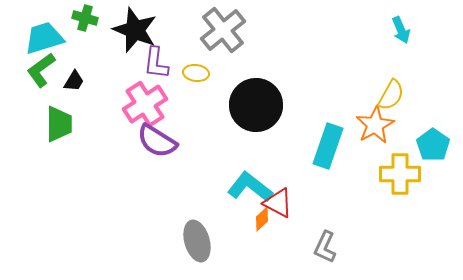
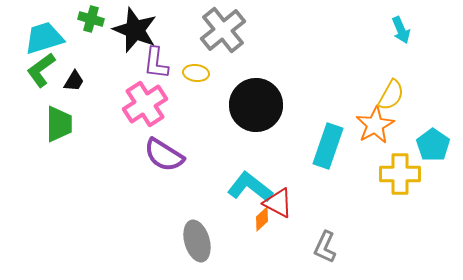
green cross: moved 6 px right, 1 px down
purple semicircle: moved 7 px right, 14 px down
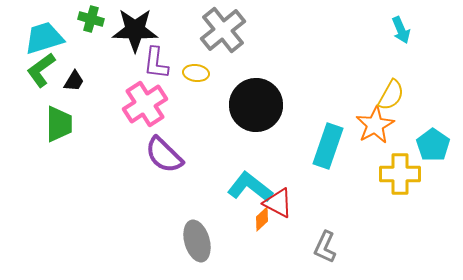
black star: rotated 21 degrees counterclockwise
purple semicircle: rotated 12 degrees clockwise
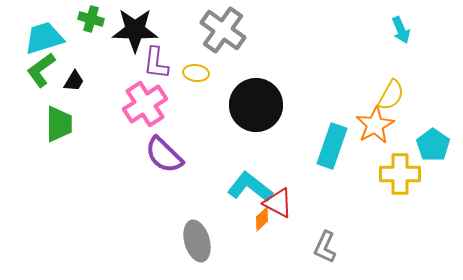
gray cross: rotated 15 degrees counterclockwise
cyan rectangle: moved 4 px right
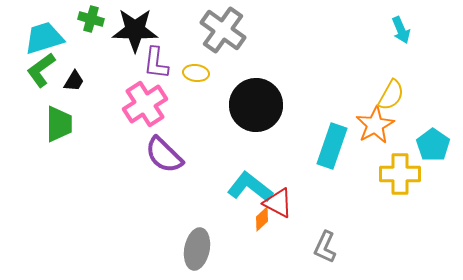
gray ellipse: moved 8 px down; rotated 27 degrees clockwise
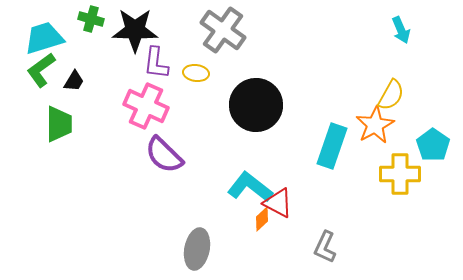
pink cross: moved 1 px right, 2 px down; rotated 33 degrees counterclockwise
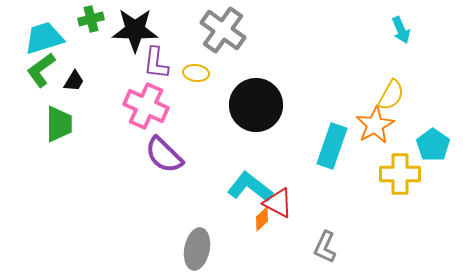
green cross: rotated 30 degrees counterclockwise
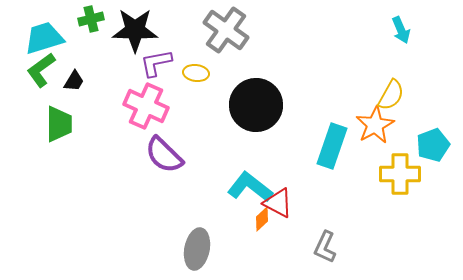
gray cross: moved 3 px right
purple L-shape: rotated 72 degrees clockwise
cyan pentagon: rotated 16 degrees clockwise
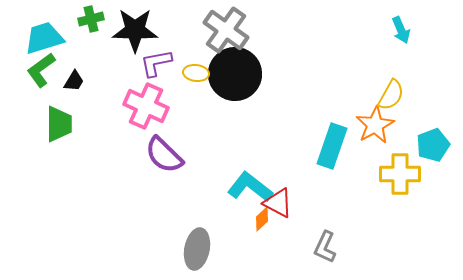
black circle: moved 21 px left, 31 px up
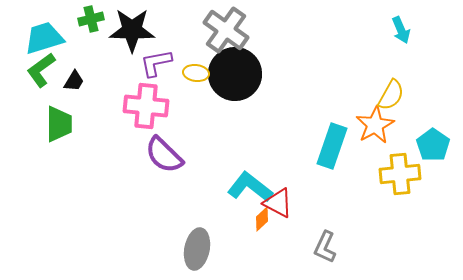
black star: moved 3 px left
pink cross: rotated 18 degrees counterclockwise
cyan pentagon: rotated 16 degrees counterclockwise
yellow cross: rotated 6 degrees counterclockwise
